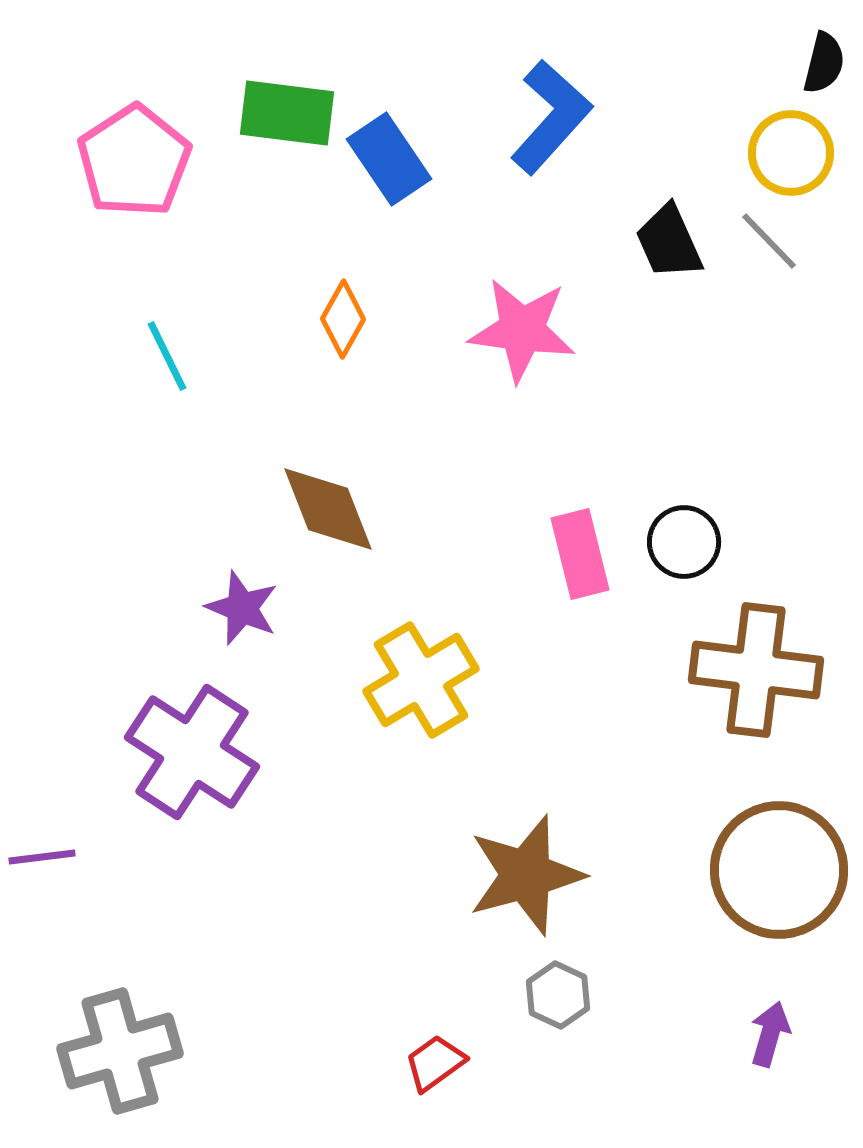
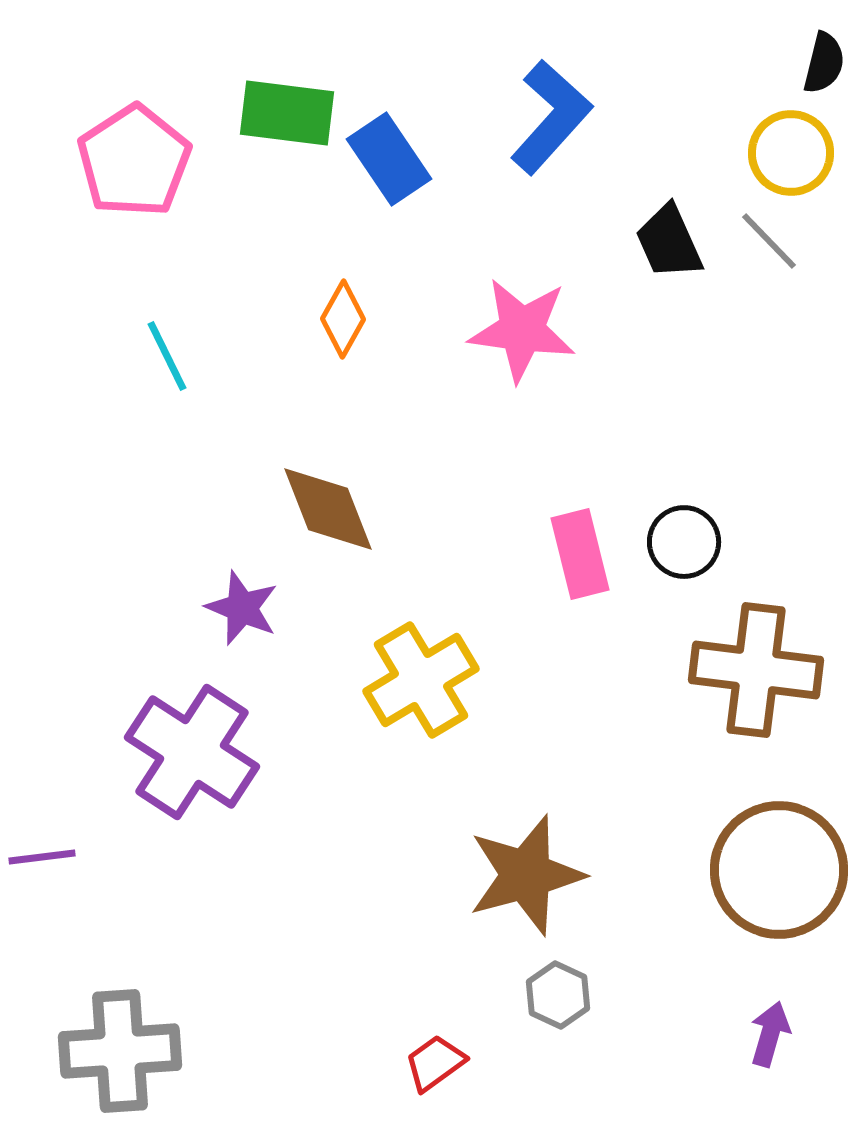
gray cross: rotated 12 degrees clockwise
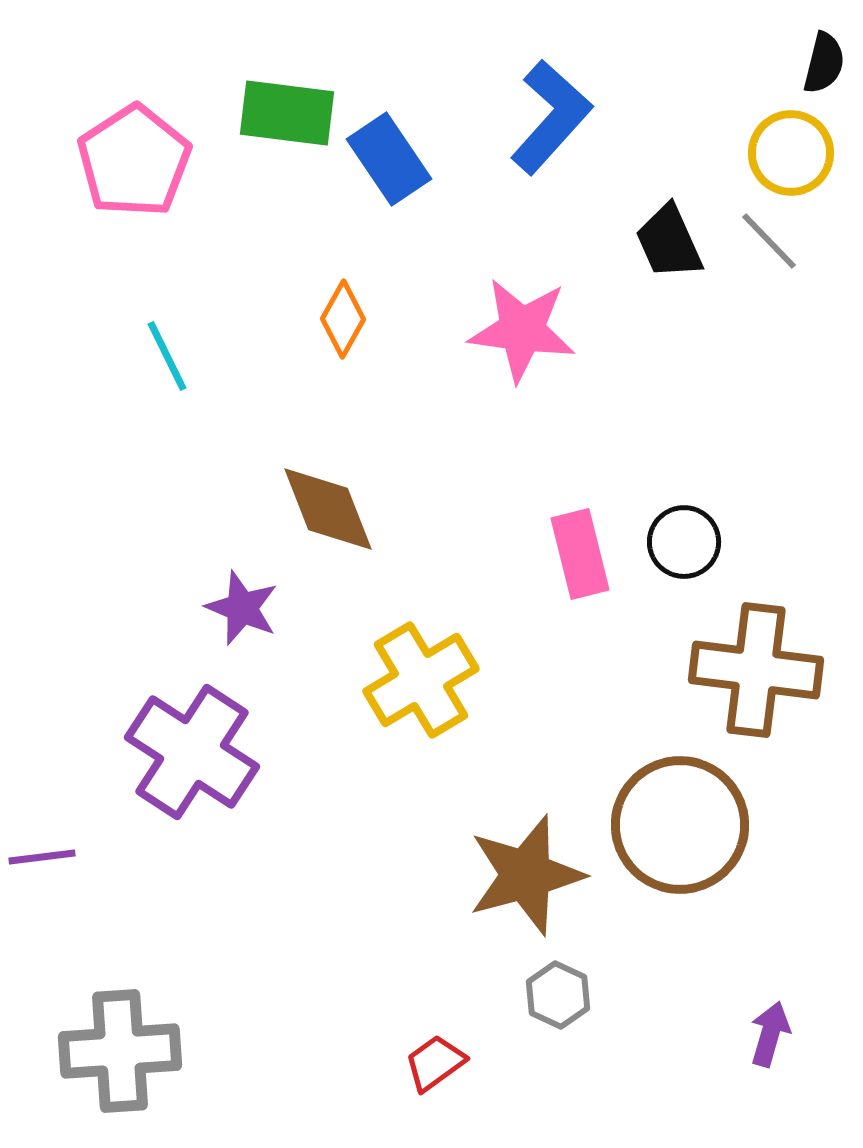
brown circle: moved 99 px left, 45 px up
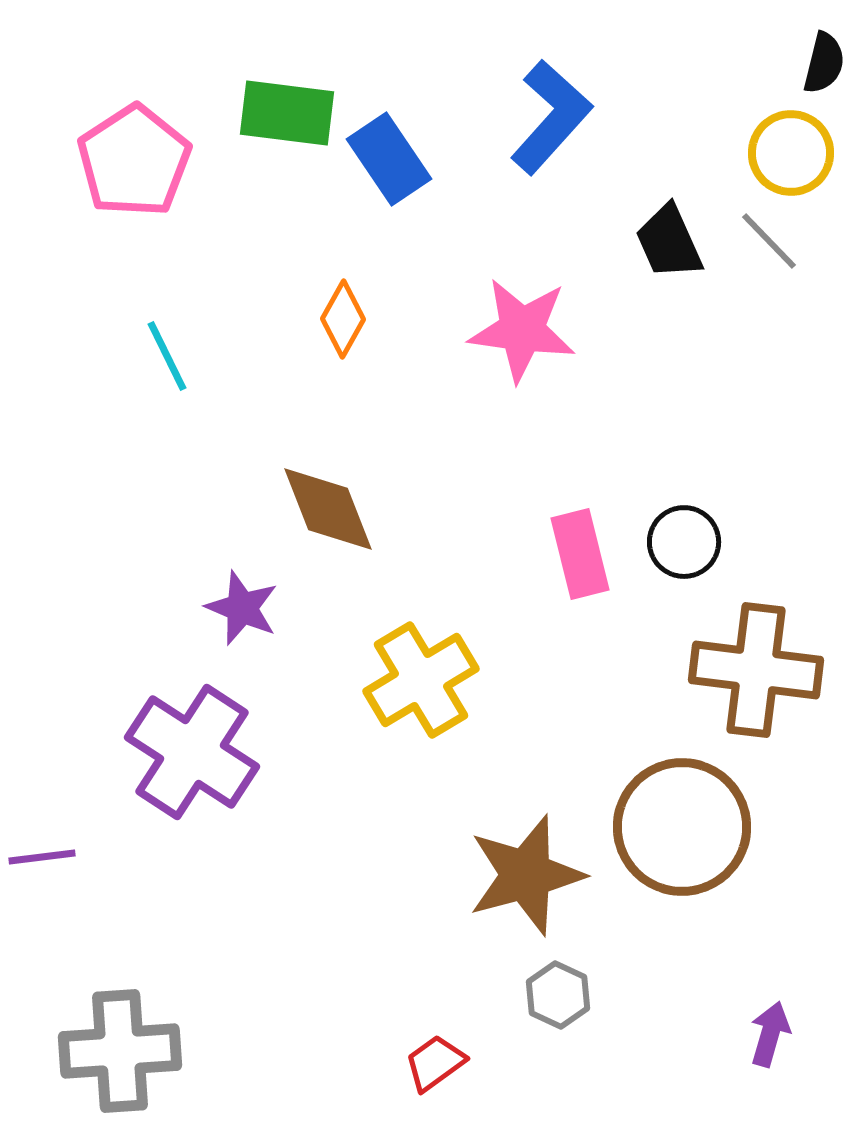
brown circle: moved 2 px right, 2 px down
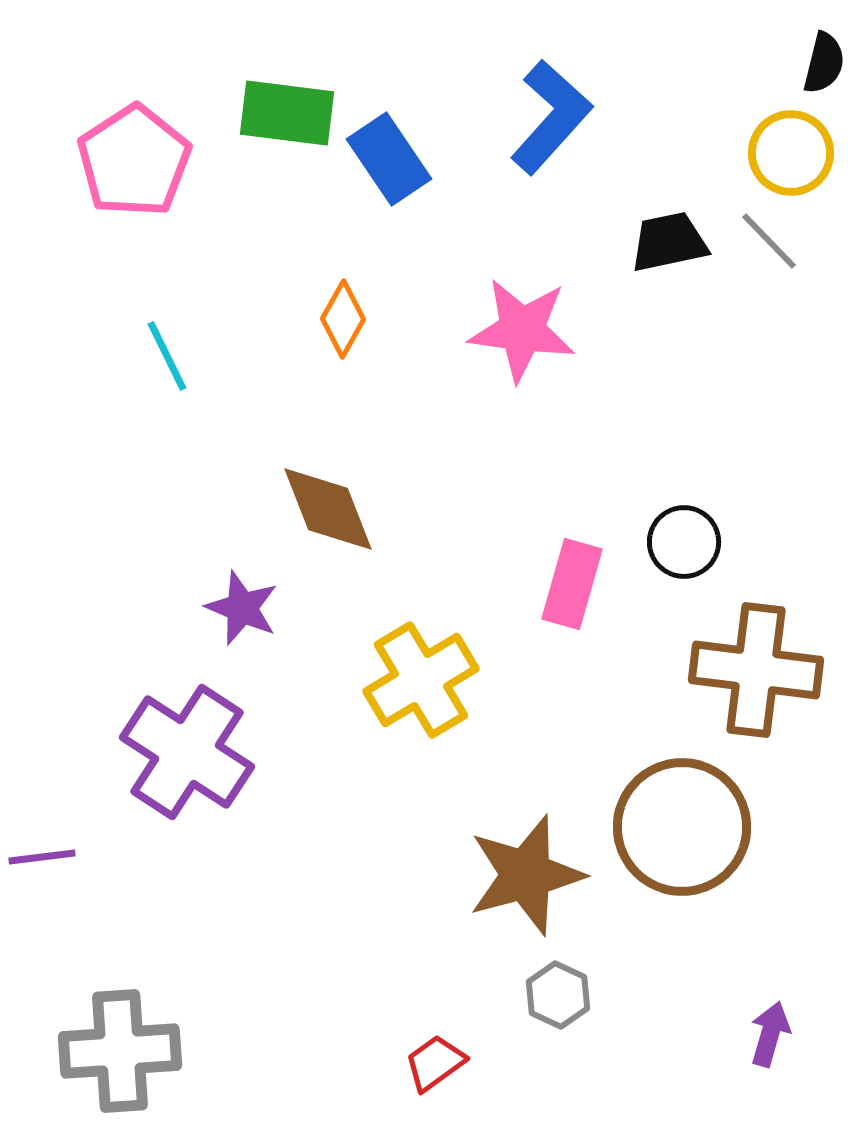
black trapezoid: rotated 102 degrees clockwise
pink rectangle: moved 8 px left, 30 px down; rotated 30 degrees clockwise
purple cross: moved 5 px left
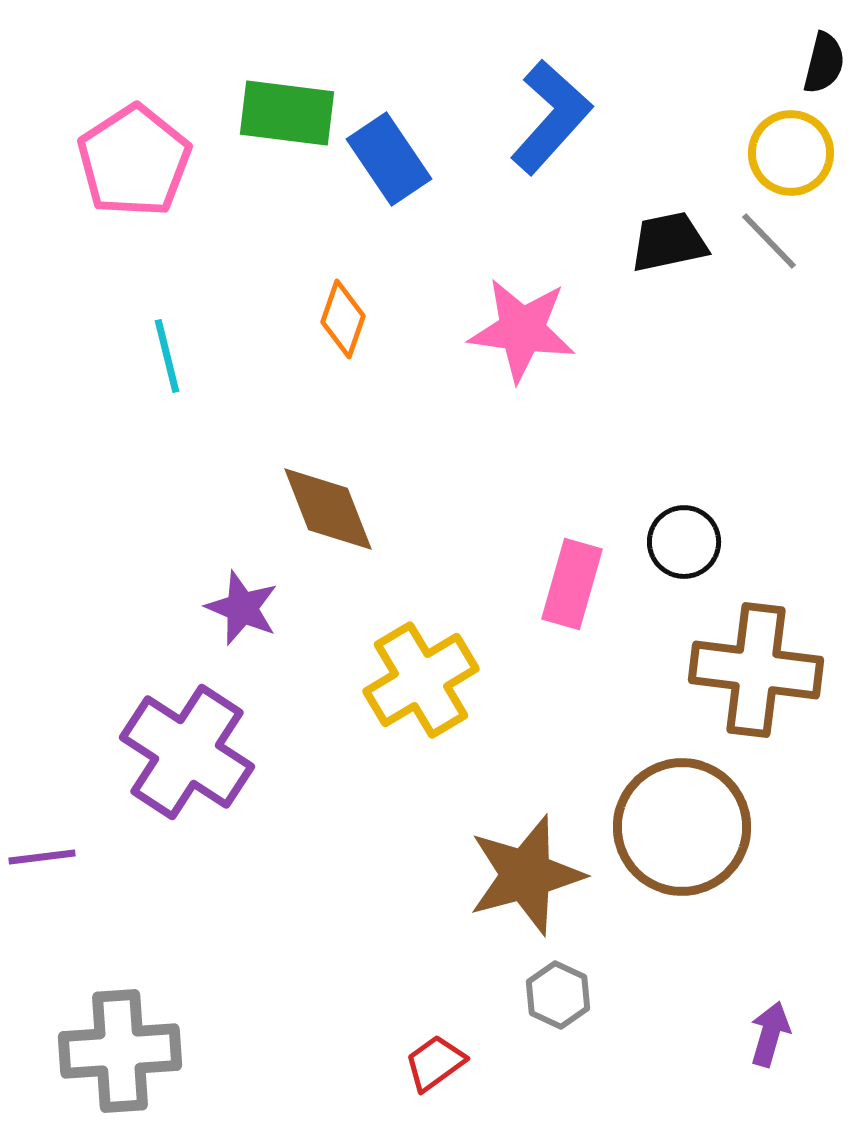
orange diamond: rotated 10 degrees counterclockwise
cyan line: rotated 12 degrees clockwise
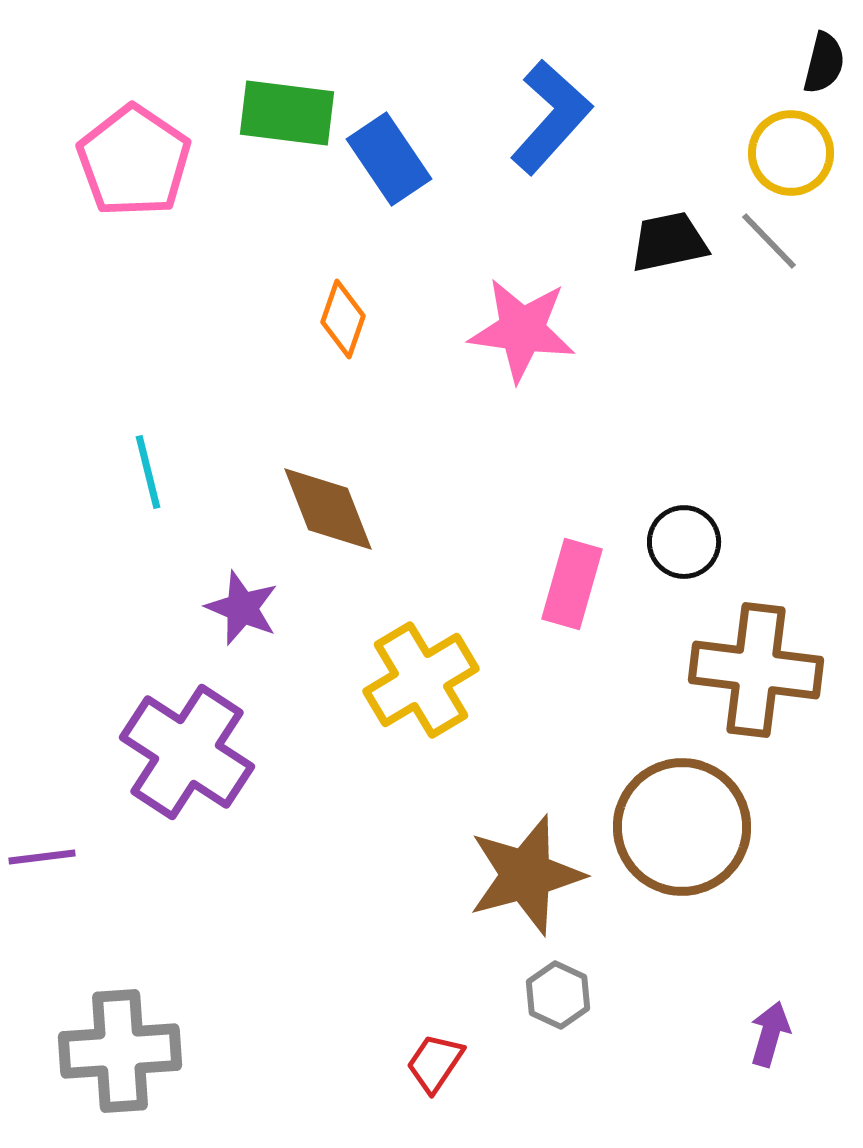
pink pentagon: rotated 5 degrees counterclockwise
cyan line: moved 19 px left, 116 px down
red trapezoid: rotated 20 degrees counterclockwise
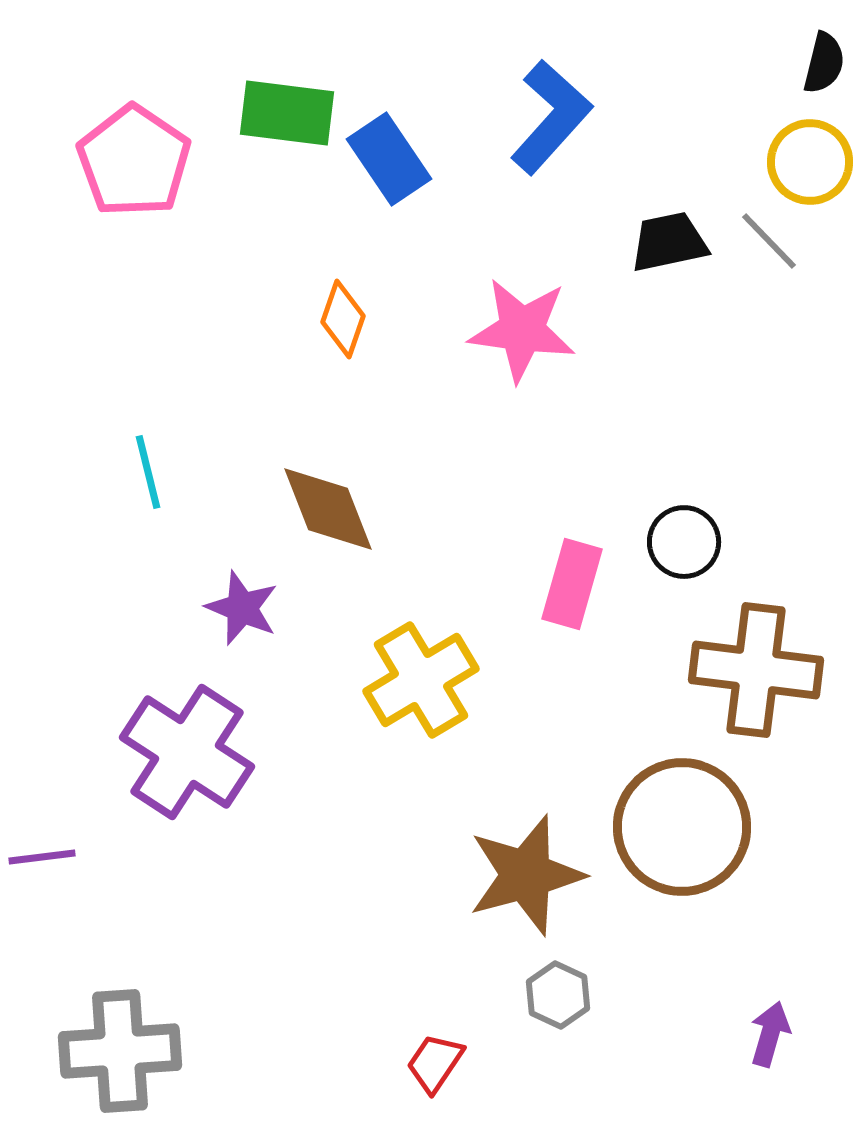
yellow circle: moved 19 px right, 9 px down
